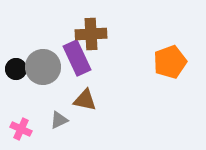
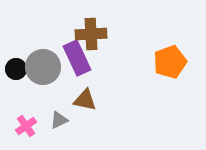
pink cross: moved 5 px right, 3 px up; rotated 30 degrees clockwise
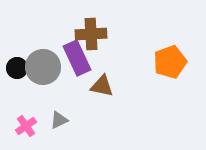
black circle: moved 1 px right, 1 px up
brown triangle: moved 17 px right, 14 px up
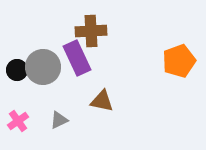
brown cross: moved 3 px up
orange pentagon: moved 9 px right, 1 px up
black circle: moved 2 px down
brown triangle: moved 15 px down
pink cross: moved 8 px left, 5 px up
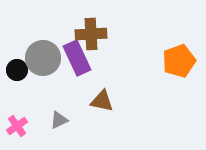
brown cross: moved 3 px down
gray circle: moved 9 px up
pink cross: moved 1 px left, 5 px down
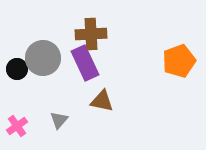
purple rectangle: moved 8 px right, 5 px down
black circle: moved 1 px up
gray triangle: rotated 24 degrees counterclockwise
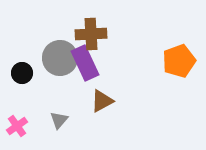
gray circle: moved 17 px right
black circle: moved 5 px right, 4 px down
brown triangle: rotated 40 degrees counterclockwise
